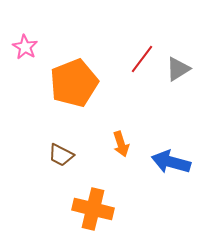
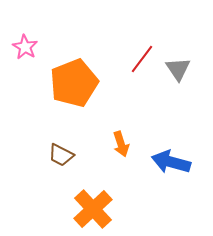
gray triangle: rotated 32 degrees counterclockwise
orange cross: rotated 33 degrees clockwise
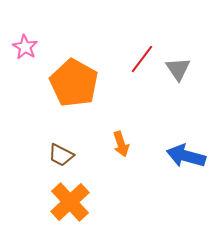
orange pentagon: rotated 21 degrees counterclockwise
blue arrow: moved 15 px right, 6 px up
orange cross: moved 23 px left, 7 px up
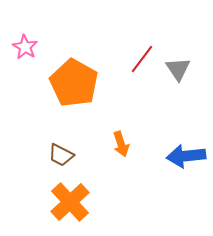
blue arrow: rotated 21 degrees counterclockwise
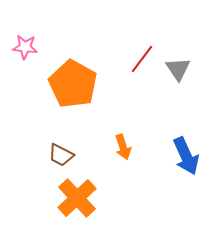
pink star: rotated 25 degrees counterclockwise
orange pentagon: moved 1 px left, 1 px down
orange arrow: moved 2 px right, 3 px down
blue arrow: rotated 108 degrees counterclockwise
orange cross: moved 7 px right, 4 px up
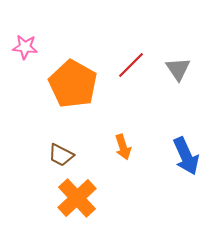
red line: moved 11 px left, 6 px down; rotated 8 degrees clockwise
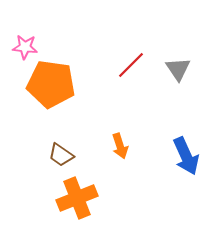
orange pentagon: moved 22 px left; rotated 21 degrees counterclockwise
orange arrow: moved 3 px left, 1 px up
brown trapezoid: rotated 8 degrees clockwise
orange cross: rotated 21 degrees clockwise
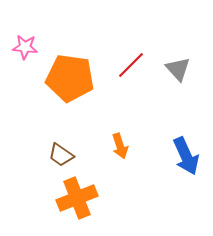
gray triangle: rotated 8 degrees counterclockwise
orange pentagon: moved 19 px right, 6 px up
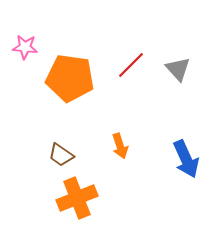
blue arrow: moved 3 px down
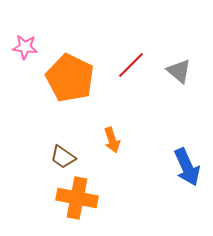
gray triangle: moved 1 px right, 2 px down; rotated 8 degrees counterclockwise
orange pentagon: rotated 18 degrees clockwise
orange arrow: moved 8 px left, 6 px up
brown trapezoid: moved 2 px right, 2 px down
blue arrow: moved 1 px right, 8 px down
orange cross: rotated 33 degrees clockwise
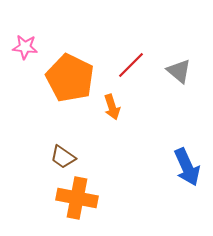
orange arrow: moved 33 px up
